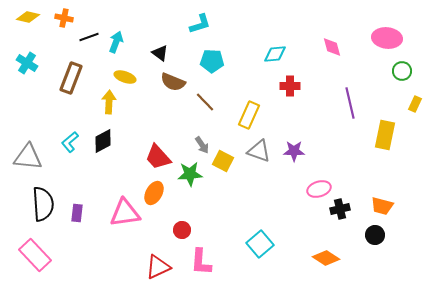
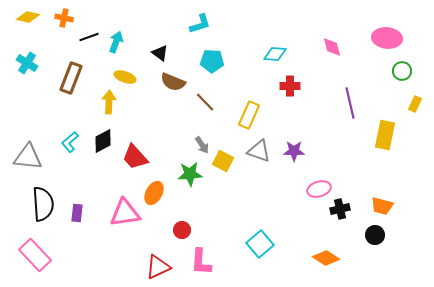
cyan diamond at (275, 54): rotated 10 degrees clockwise
red trapezoid at (158, 157): moved 23 px left
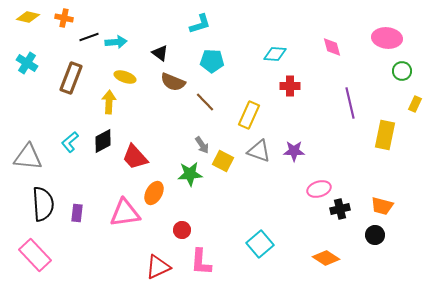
cyan arrow at (116, 42): rotated 65 degrees clockwise
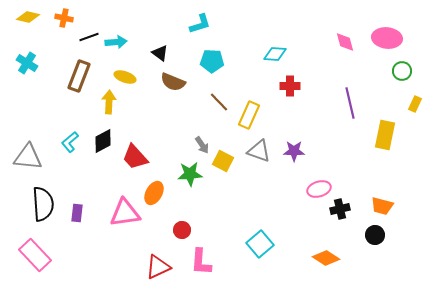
pink diamond at (332, 47): moved 13 px right, 5 px up
brown rectangle at (71, 78): moved 8 px right, 2 px up
brown line at (205, 102): moved 14 px right
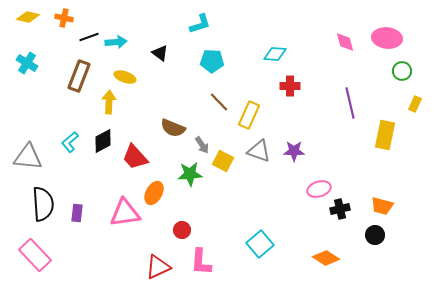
brown semicircle at (173, 82): moved 46 px down
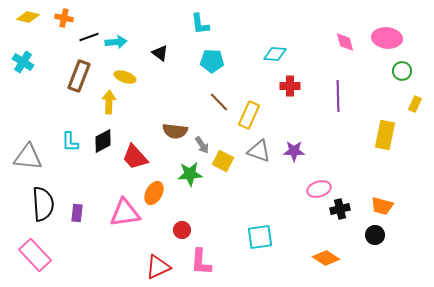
cyan L-shape at (200, 24): rotated 100 degrees clockwise
cyan cross at (27, 63): moved 4 px left, 1 px up
purple line at (350, 103): moved 12 px left, 7 px up; rotated 12 degrees clockwise
brown semicircle at (173, 128): moved 2 px right, 3 px down; rotated 15 degrees counterclockwise
cyan L-shape at (70, 142): rotated 50 degrees counterclockwise
cyan square at (260, 244): moved 7 px up; rotated 32 degrees clockwise
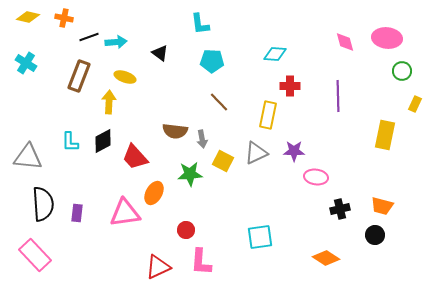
cyan cross at (23, 62): moved 3 px right, 1 px down
yellow rectangle at (249, 115): moved 19 px right; rotated 12 degrees counterclockwise
gray arrow at (202, 145): moved 6 px up; rotated 24 degrees clockwise
gray triangle at (259, 151): moved 3 px left, 2 px down; rotated 45 degrees counterclockwise
pink ellipse at (319, 189): moved 3 px left, 12 px up; rotated 25 degrees clockwise
red circle at (182, 230): moved 4 px right
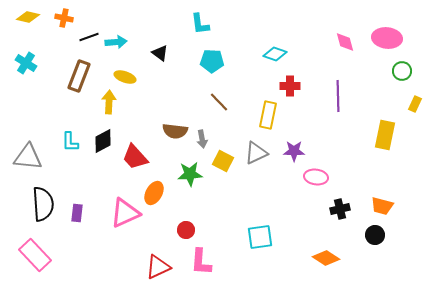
cyan diamond at (275, 54): rotated 15 degrees clockwise
pink triangle at (125, 213): rotated 16 degrees counterclockwise
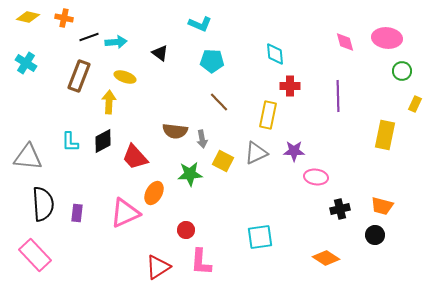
cyan L-shape at (200, 24): rotated 60 degrees counterclockwise
cyan diamond at (275, 54): rotated 65 degrees clockwise
red triangle at (158, 267): rotated 8 degrees counterclockwise
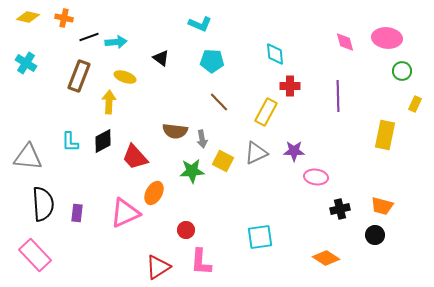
black triangle at (160, 53): moved 1 px right, 5 px down
yellow rectangle at (268, 115): moved 2 px left, 3 px up; rotated 16 degrees clockwise
green star at (190, 174): moved 2 px right, 3 px up
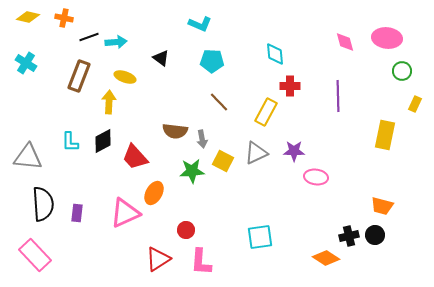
black cross at (340, 209): moved 9 px right, 27 px down
red triangle at (158, 267): moved 8 px up
